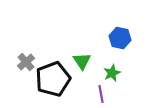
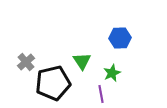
blue hexagon: rotated 15 degrees counterclockwise
black pentagon: moved 4 px down; rotated 8 degrees clockwise
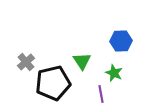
blue hexagon: moved 1 px right, 3 px down
green star: moved 2 px right; rotated 24 degrees counterclockwise
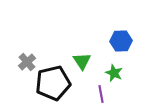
gray cross: moved 1 px right
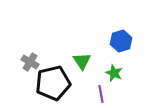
blue hexagon: rotated 15 degrees counterclockwise
gray cross: moved 3 px right; rotated 18 degrees counterclockwise
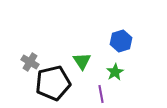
green star: moved 1 px right, 1 px up; rotated 18 degrees clockwise
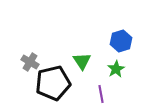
green star: moved 1 px right, 3 px up
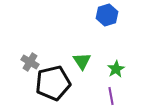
blue hexagon: moved 14 px left, 26 px up
purple line: moved 10 px right, 2 px down
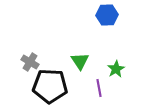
blue hexagon: rotated 15 degrees clockwise
green triangle: moved 2 px left
black pentagon: moved 3 px left, 3 px down; rotated 16 degrees clockwise
purple line: moved 12 px left, 8 px up
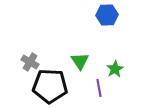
green star: moved 1 px left
